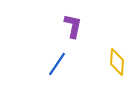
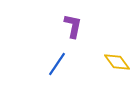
yellow diamond: rotated 40 degrees counterclockwise
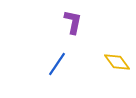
purple L-shape: moved 4 px up
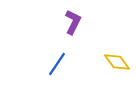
purple L-shape: rotated 15 degrees clockwise
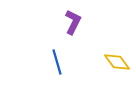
blue line: moved 2 px up; rotated 50 degrees counterclockwise
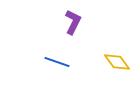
blue line: rotated 55 degrees counterclockwise
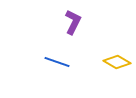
yellow diamond: rotated 24 degrees counterclockwise
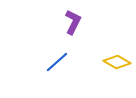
blue line: rotated 60 degrees counterclockwise
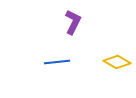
blue line: rotated 35 degrees clockwise
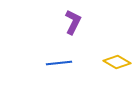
blue line: moved 2 px right, 1 px down
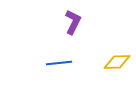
yellow diamond: rotated 32 degrees counterclockwise
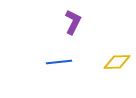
blue line: moved 1 px up
